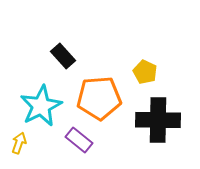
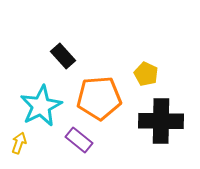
yellow pentagon: moved 1 px right, 2 px down
black cross: moved 3 px right, 1 px down
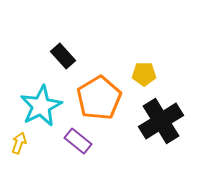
yellow pentagon: moved 2 px left; rotated 25 degrees counterclockwise
orange pentagon: rotated 27 degrees counterclockwise
black cross: rotated 33 degrees counterclockwise
purple rectangle: moved 1 px left, 1 px down
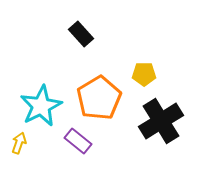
black rectangle: moved 18 px right, 22 px up
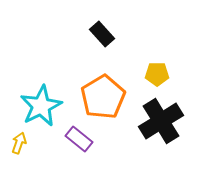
black rectangle: moved 21 px right
yellow pentagon: moved 13 px right
orange pentagon: moved 4 px right, 1 px up
purple rectangle: moved 1 px right, 2 px up
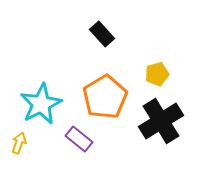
yellow pentagon: rotated 15 degrees counterclockwise
orange pentagon: moved 2 px right
cyan star: moved 2 px up
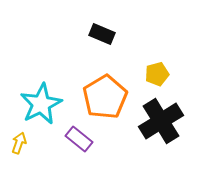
black rectangle: rotated 25 degrees counterclockwise
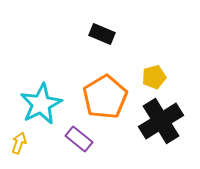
yellow pentagon: moved 3 px left, 3 px down
